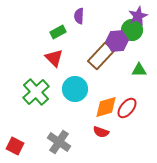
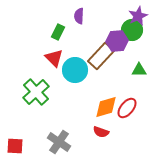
green rectangle: rotated 35 degrees counterclockwise
cyan circle: moved 19 px up
red square: rotated 24 degrees counterclockwise
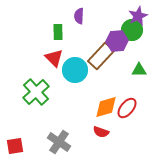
green rectangle: rotated 28 degrees counterclockwise
red square: rotated 12 degrees counterclockwise
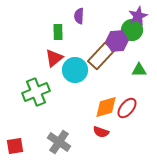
red triangle: rotated 36 degrees clockwise
green cross: rotated 20 degrees clockwise
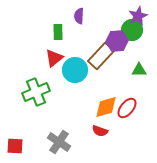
red semicircle: moved 1 px left, 1 px up
red square: rotated 12 degrees clockwise
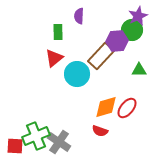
cyan circle: moved 2 px right, 4 px down
green cross: moved 44 px down
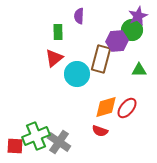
brown rectangle: moved 3 px down; rotated 28 degrees counterclockwise
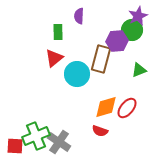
green triangle: rotated 21 degrees counterclockwise
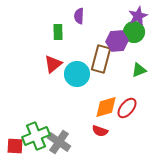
green circle: moved 2 px right, 2 px down
red triangle: moved 1 px left, 6 px down
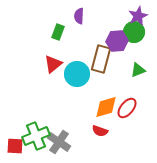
green rectangle: rotated 21 degrees clockwise
green triangle: moved 1 px left
